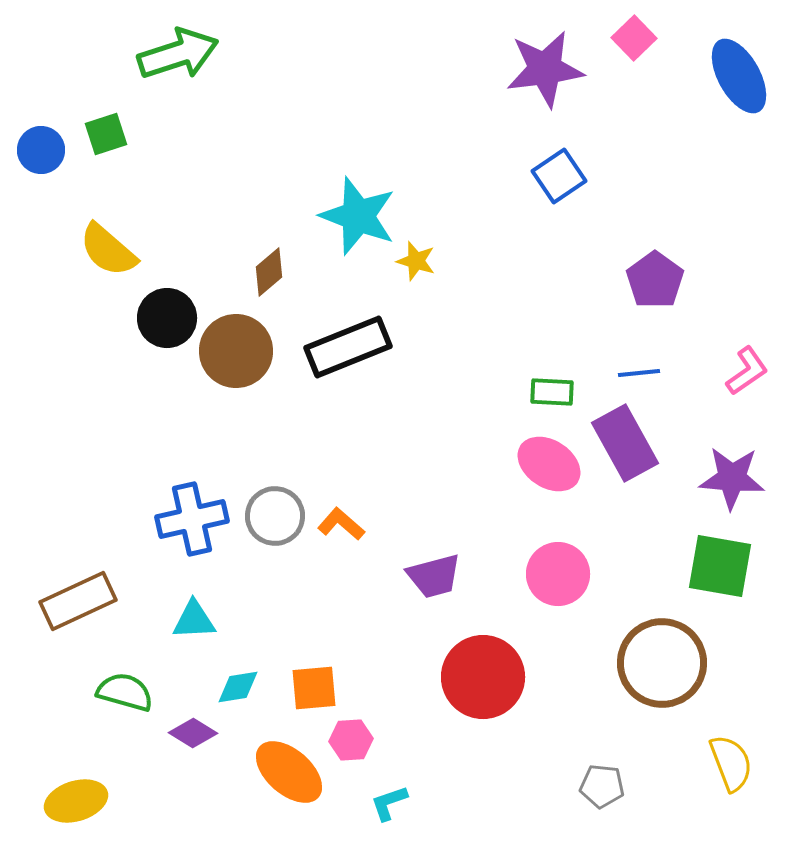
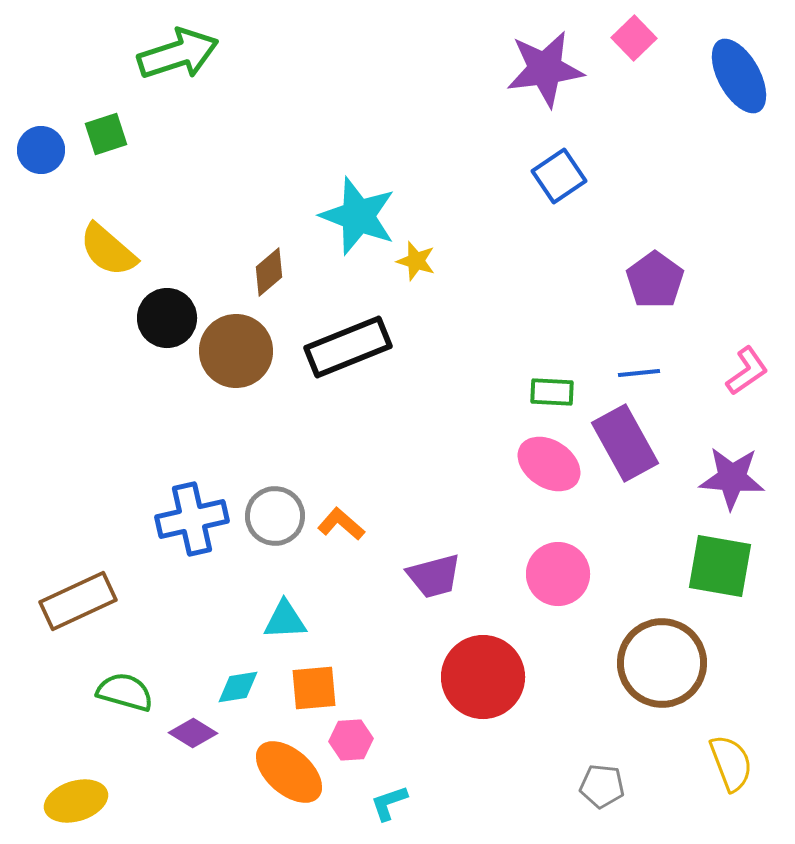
cyan triangle at (194, 620): moved 91 px right
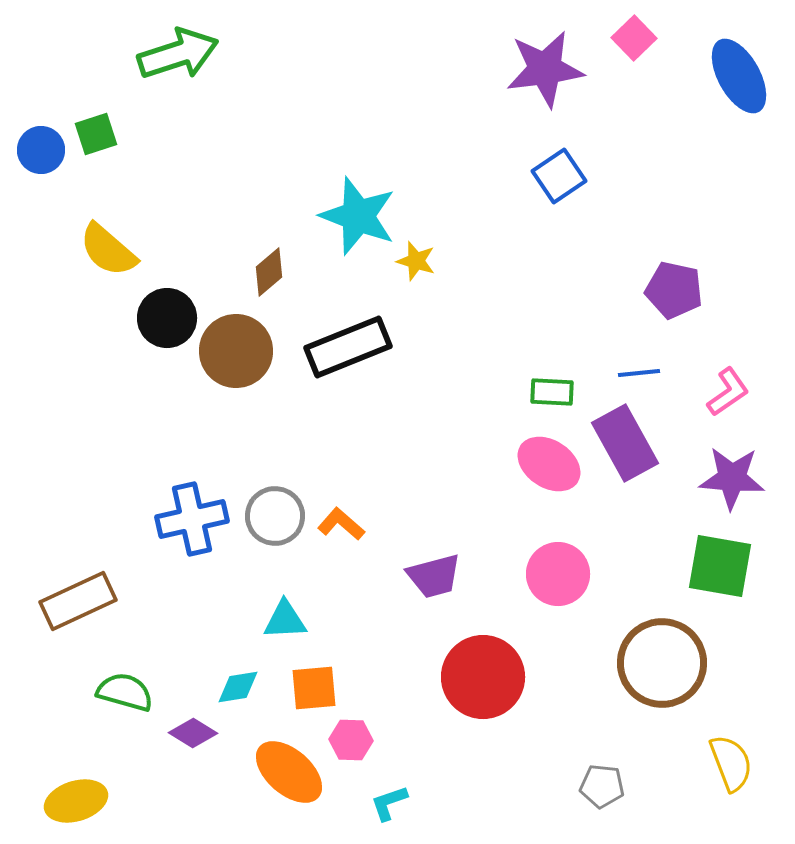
green square at (106, 134): moved 10 px left
purple pentagon at (655, 280): moved 19 px right, 10 px down; rotated 24 degrees counterclockwise
pink L-shape at (747, 371): moved 19 px left, 21 px down
pink hexagon at (351, 740): rotated 6 degrees clockwise
